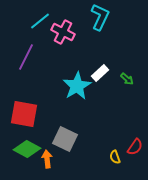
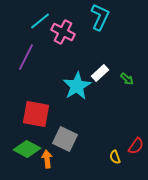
red square: moved 12 px right
red semicircle: moved 1 px right, 1 px up
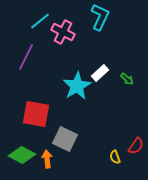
green diamond: moved 5 px left, 6 px down
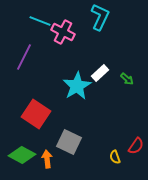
cyan line: rotated 60 degrees clockwise
purple line: moved 2 px left
red square: rotated 24 degrees clockwise
gray square: moved 4 px right, 3 px down
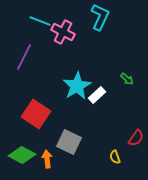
white rectangle: moved 3 px left, 22 px down
red semicircle: moved 8 px up
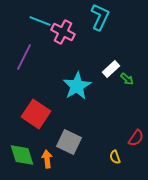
white rectangle: moved 14 px right, 26 px up
green diamond: rotated 44 degrees clockwise
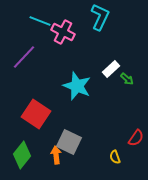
purple line: rotated 16 degrees clockwise
cyan star: rotated 20 degrees counterclockwise
green diamond: rotated 56 degrees clockwise
orange arrow: moved 9 px right, 4 px up
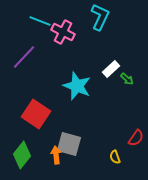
gray square: moved 2 px down; rotated 10 degrees counterclockwise
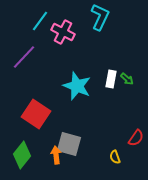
cyan line: rotated 75 degrees counterclockwise
white rectangle: moved 10 px down; rotated 36 degrees counterclockwise
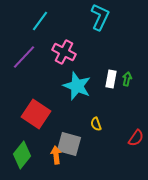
pink cross: moved 1 px right, 20 px down
green arrow: rotated 120 degrees counterclockwise
yellow semicircle: moved 19 px left, 33 px up
